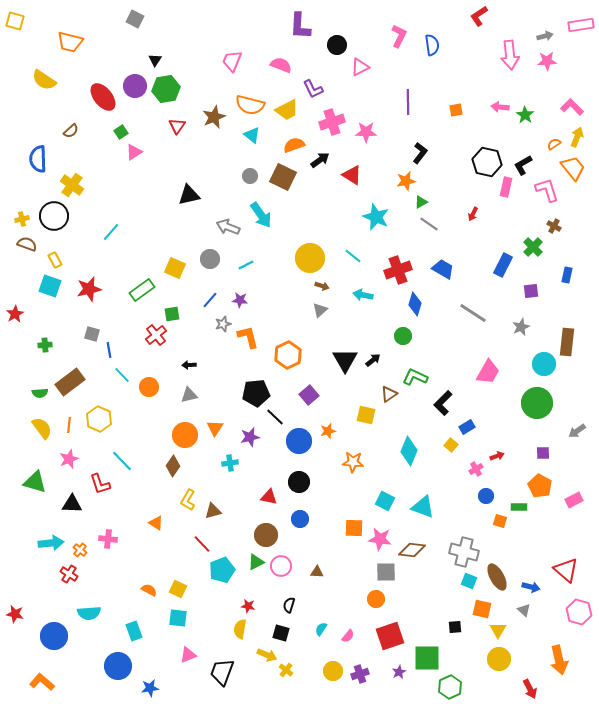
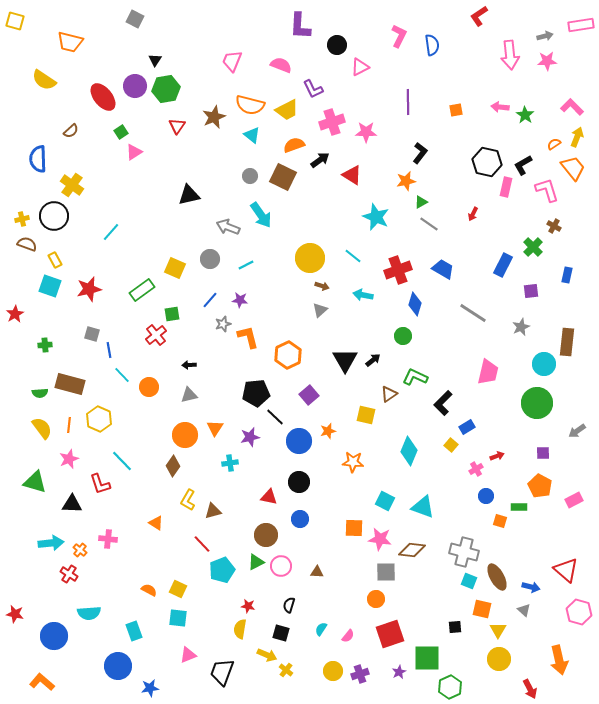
pink trapezoid at (488, 372): rotated 16 degrees counterclockwise
brown rectangle at (70, 382): moved 2 px down; rotated 52 degrees clockwise
red square at (390, 636): moved 2 px up
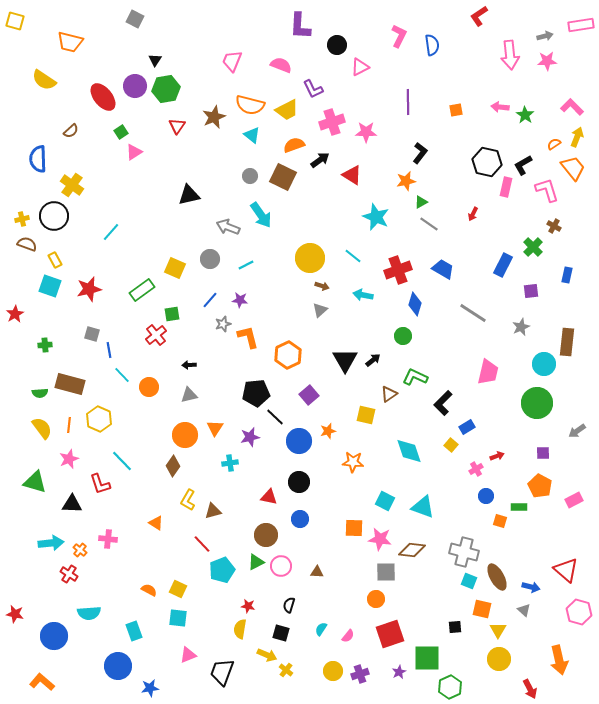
cyan diamond at (409, 451): rotated 40 degrees counterclockwise
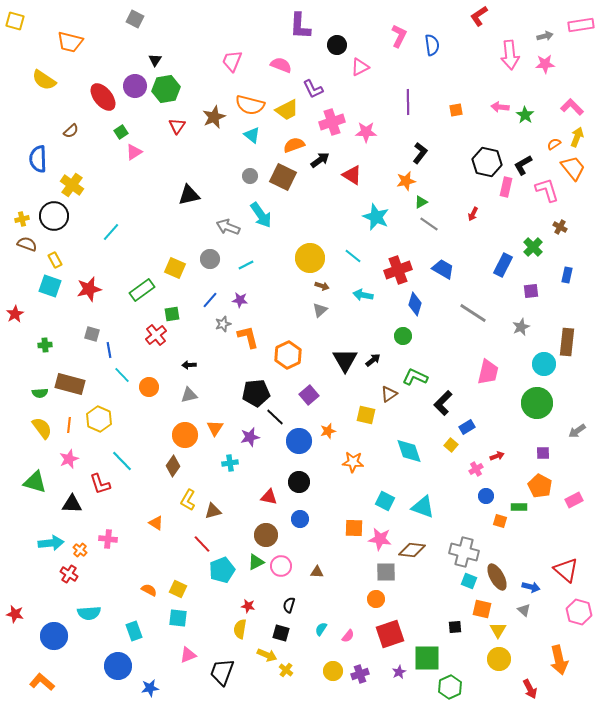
pink star at (547, 61): moved 2 px left, 3 px down
brown cross at (554, 226): moved 6 px right, 1 px down
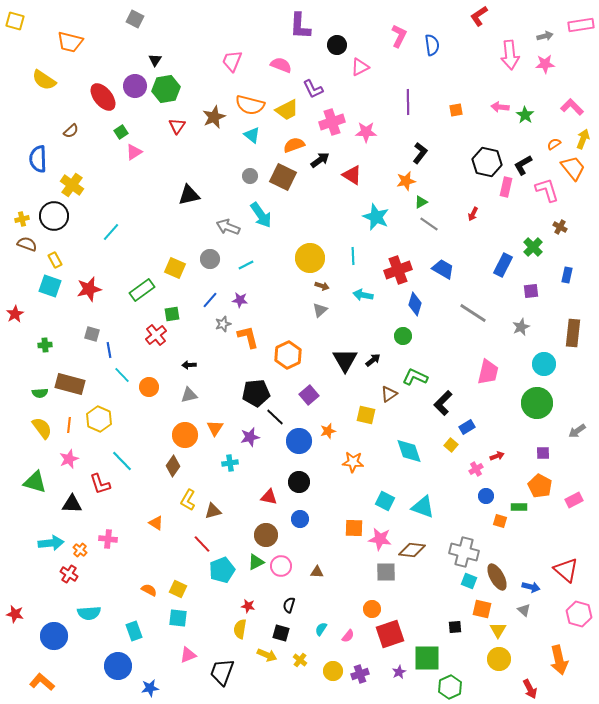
yellow arrow at (577, 137): moved 6 px right, 2 px down
cyan line at (353, 256): rotated 48 degrees clockwise
brown rectangle at (567, 342): moved 6 px right, 9 px up
orange circle at (376, 599): moved 4 px left, 10 px down
pink hexagon at (579, 612): moved 2 px down
yellow cross at (286, 670): moved 14 px right, 10 px up
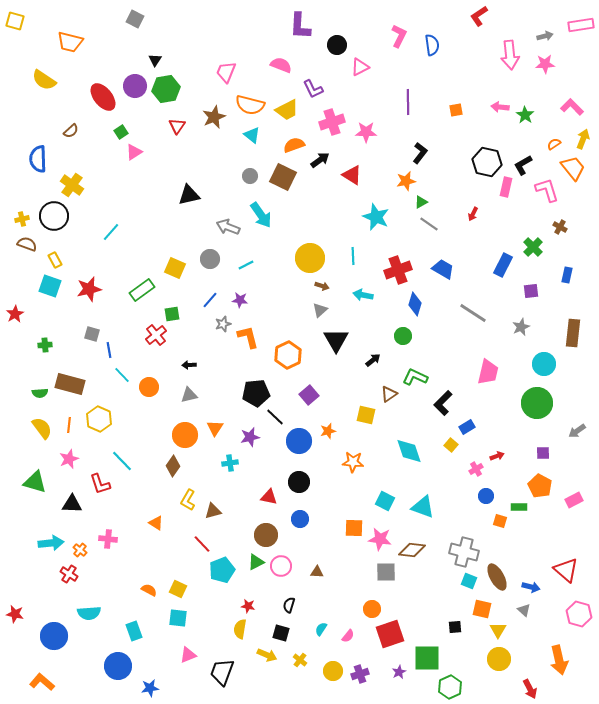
pink trapezoid at (232, 61): moved 6 px left, 11 px down
black triangle at (345, 360): moved 9 px left, 20 px up
